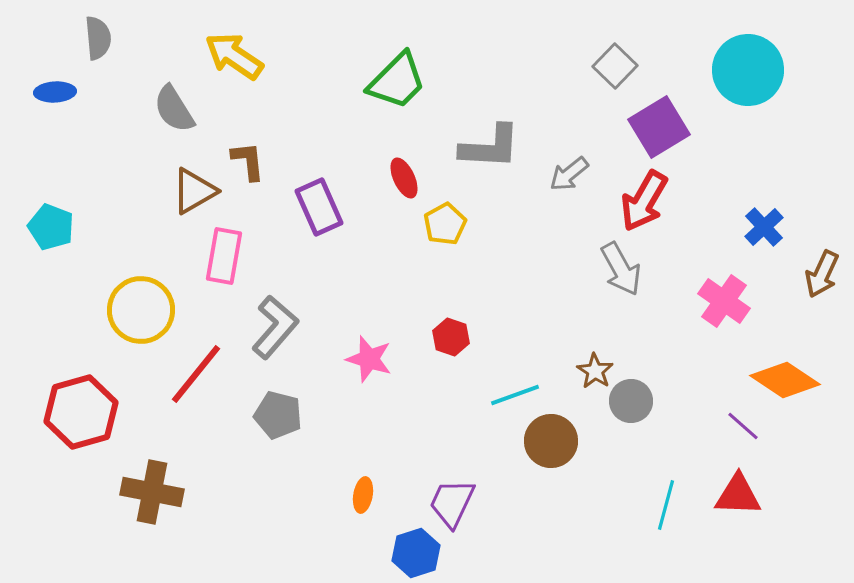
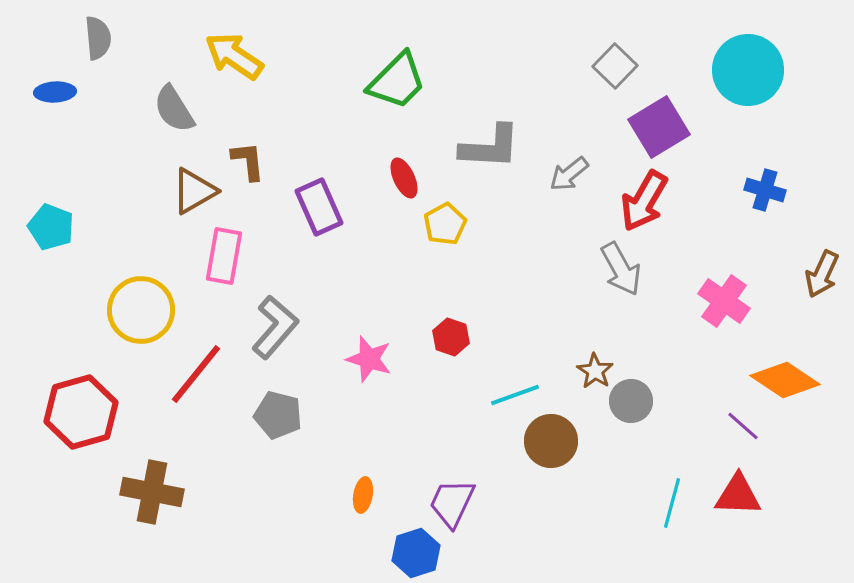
blue cross at (764, 227): moved 1 px right, 37 px up; rotated 30 degrees counterclockwise
cyan line at (666, 505): moved 6 px right, 2 px up
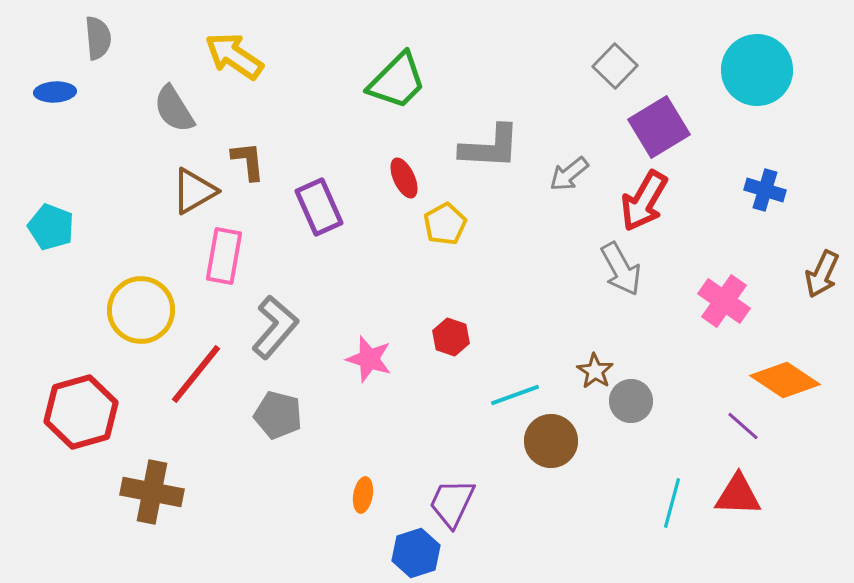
cyan circle at (748, 70): moved 9 px right
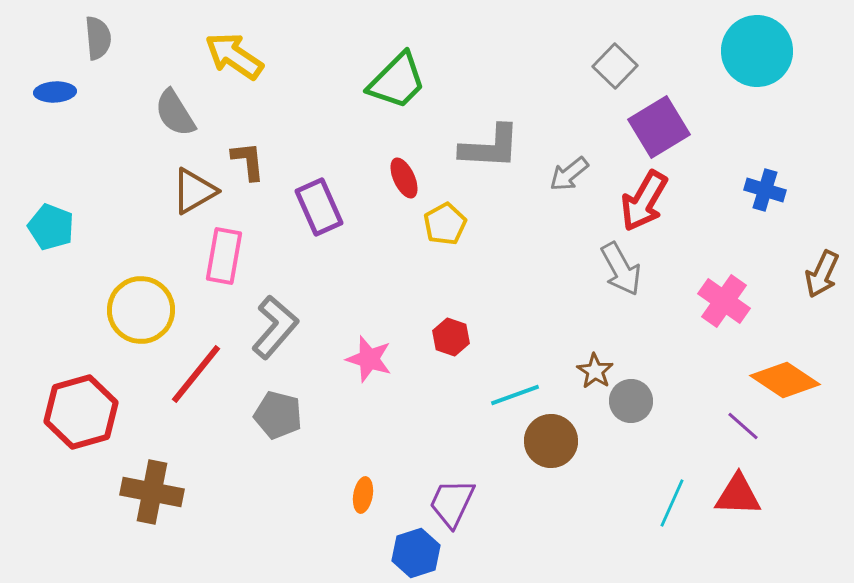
cyan circle at (757, 70): moved 19 px up
gray semicircle at (174, 109): moved 1 px right, 4 px down
cyan line at (672, 503): rotated 9 degrees clockwise
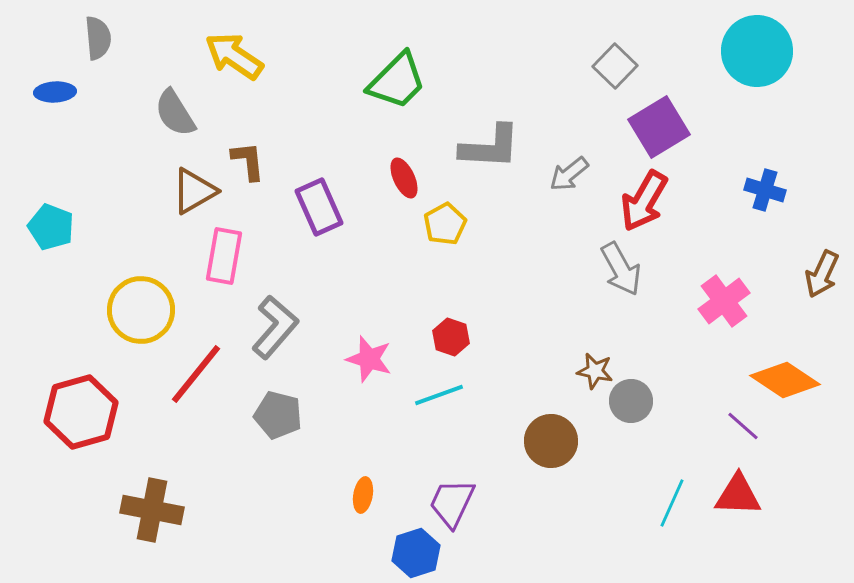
pink cross at (724, 301): rotated 18 degrees clockwise
brown star at (595, 371): rotated 21 degrees counterclockwise
cyan line at (515, 395): moved 76 px left
brown cross at (152, 492): moved 18 px down
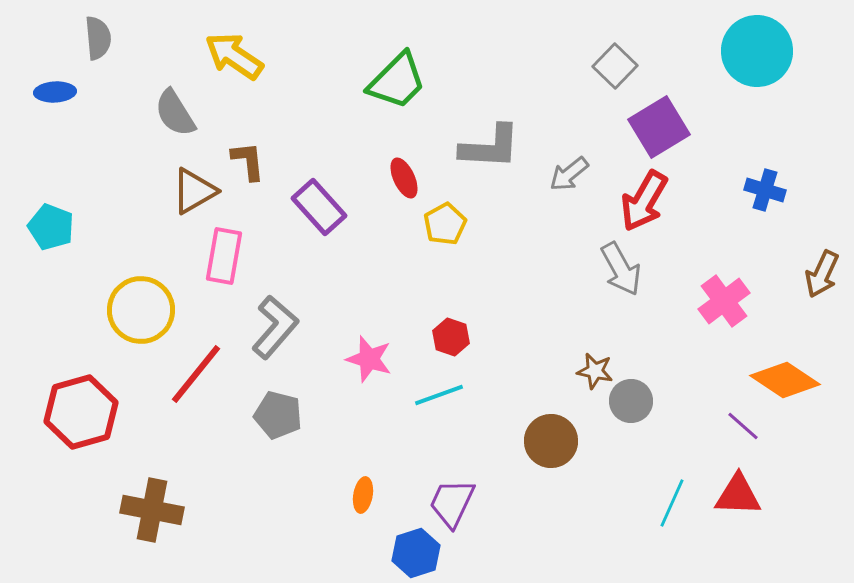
purple rectangle at (319, 207): rotated 18 degrees counterclockwise
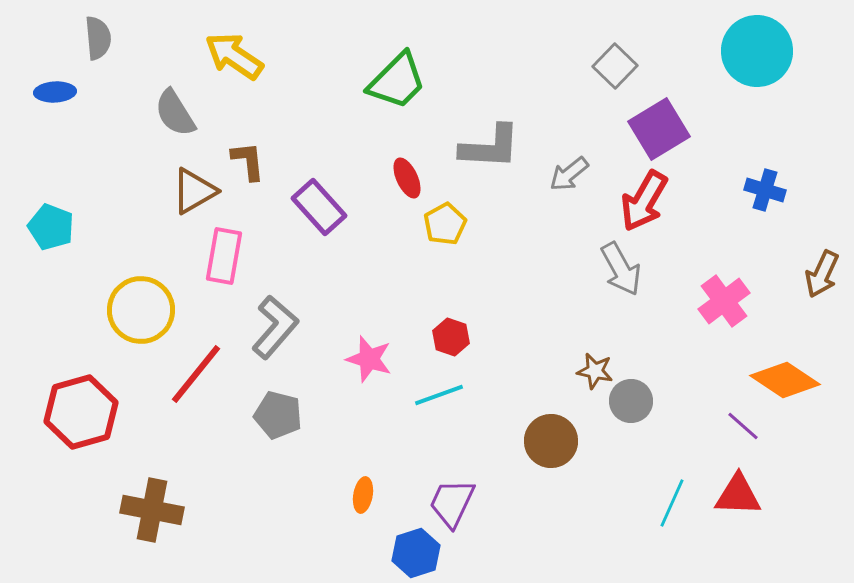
purple square at (659, 127): moved 2 px down
red ellipse at (404, 178): moved 3 px right
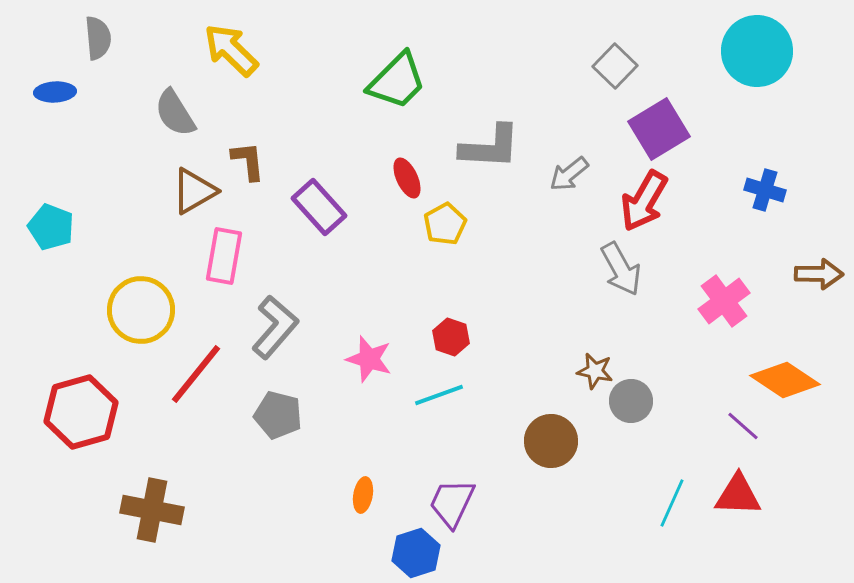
yellow arrow at (234, 56): moved 3 px left, 6 px up; rotated 10 degrees clockwise
brown arrow at (822, 274): moved 3 px left; rotated 114 degrees counterclockwise
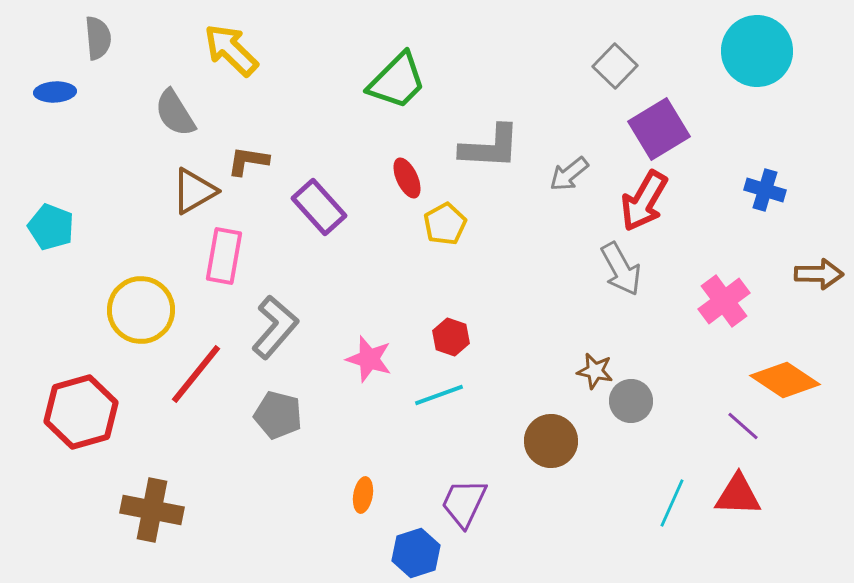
brown L-shape at (248, 161): rotated 75 degrees counterclockwise
purple trapezoid at (452, 503): moved 12 px right
